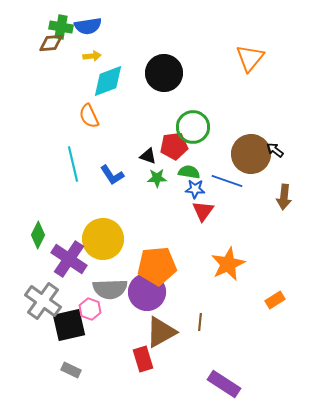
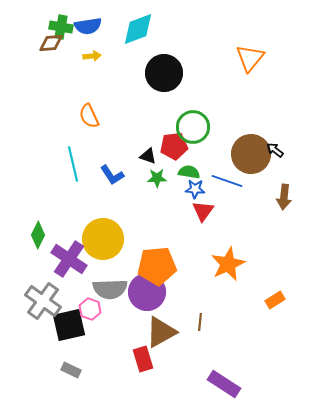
cyan diamond: moved 30 px right, 52 px up
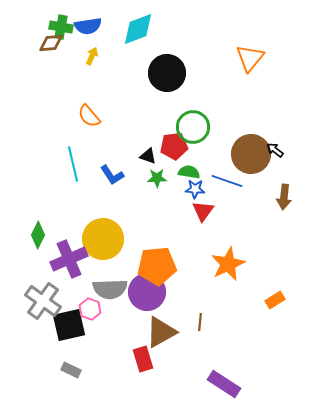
yellow arrow: rotated 60 degrees counterclockwise
black circle: moved 3 px right
orange semicircle: rotated 15 degrees counterclockwise
purple cross: rotated 33 degrees clockwise
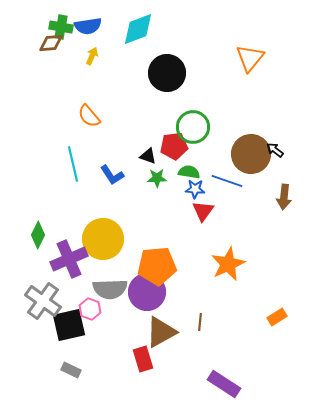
orange rectangle: moved 2 px right, 17 px down
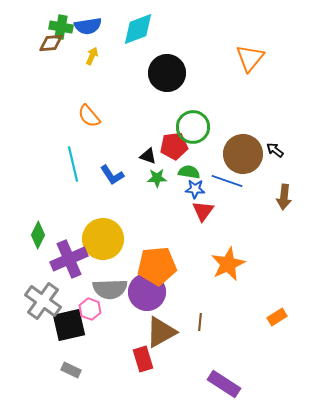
brown circle: moved 8 px left
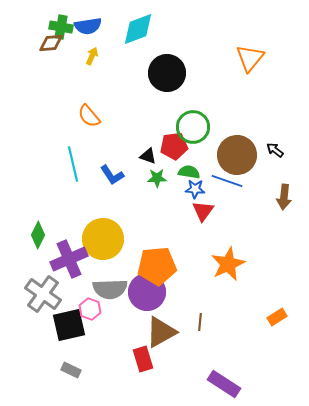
brown circle: moved 6 px left, 1 px down
gray cross: moved 7 px up
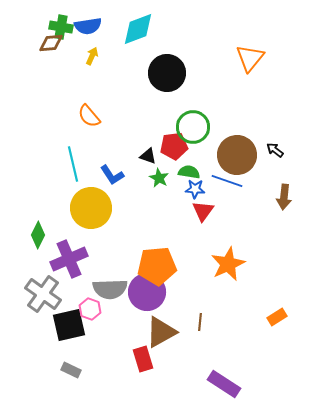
green star: moved 2 px right; rotated 30 degrees clockwise
yellow circle: moved 12 px left, 31 px up
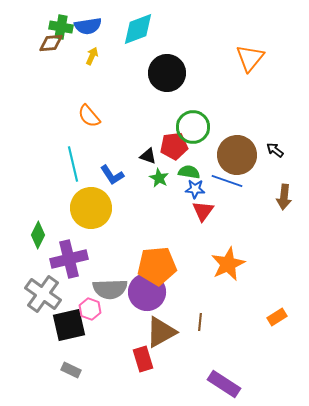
purple cross: rotated 9 degrees clockwise
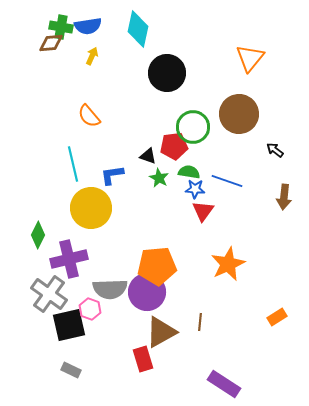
cyan diamond: rotated 57 degrees counterclockwise
brown circle: moved 2 px right, 41 px up
blue L-shape: rotated 115 degrees clockwise
gray cross: moved 6 px right
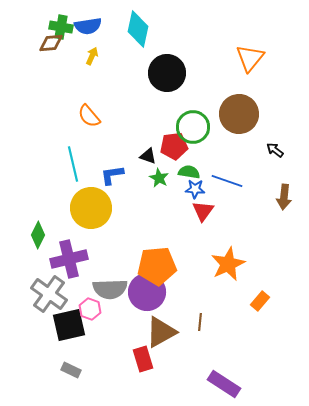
orange rectangle: moved 17 px left, 16 px up; rotated 18 degrees counterclockwise
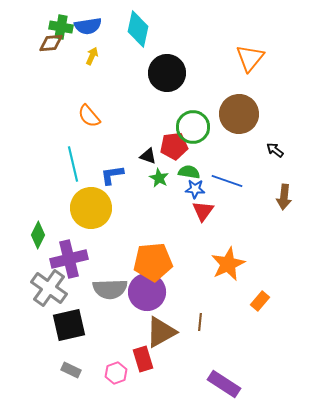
orange pentagon: moved 4 px left, 4 px up
gray cross: moved 6 px up
pink hexagon: moved 26 px right, 64 px down; rotated 20 degrees clockwise
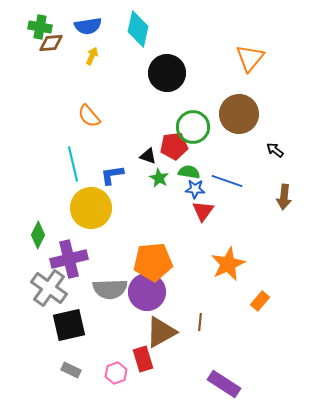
green cross: moved 21 px left
